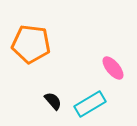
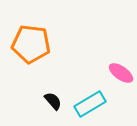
pink ellipse: moved 8 px right, 5 px down; rotated 15 degrees counterclockwise
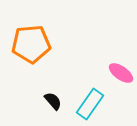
orange pentagon: rotated 12 degrees counterclockwise
cyan rectangle: rotated 24 degrees counterclockwise
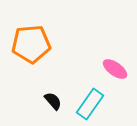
pink ellipse: moved 6 px left, 4 px up
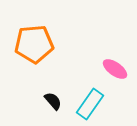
orange pentagon: moved 3 px right
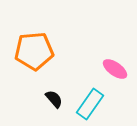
orange pentagon: moved 7 px down
black semicircle: moved 1 px right, 2 px up
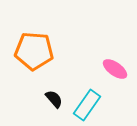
orange pentagon: rotated 9 degrees clockwise
cyan rectangle: moved 3 px left, 1 px down
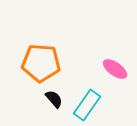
orange pentagon: moved 7 px right, 12 px down
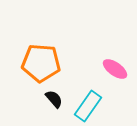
cyan rectangle: moved 1 px right, 1 px down
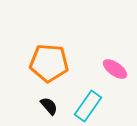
orange pentagon: moved 8 px right
black semicircle: moved 5 px left, 7 px down
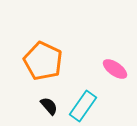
orange pentagon: moved 6 px left, 2 px up; rotated 21 degrees clockwise
cyan rectangle: moved 5 px left
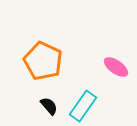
pink ellipse: moved 1 px right, 2 px up
